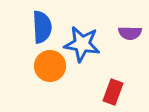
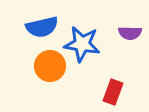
blue semicircle: rotated 80 degrees clockwise
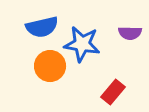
red rectangle: rotated 20 degrees clockwise
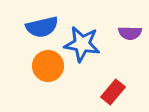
orange circle: moved 2 px left
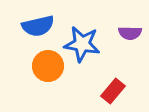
blue semicircle: moved 4 px left, 1 px up
red rectangle: moved 1 px up
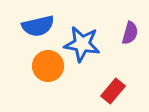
purple semicircle: rotated 75 degrees counterclockwise
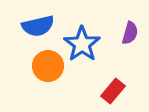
blue star: rotated 27 degrees clockwise
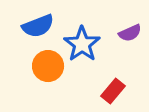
blue semicircle: rotated 8 degrees counterclockwise
purple semicircle: rotated 50 degrees clockwise
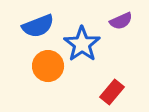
purple semicircle: moved 9 px left, 12 px up
red rectangle: moved 1 px left, 1 px down
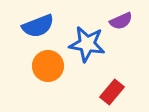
blue star: moved 5 px right; rotated 27 degrees counterclockwise
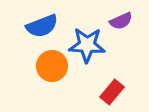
blue semicircle: moved 4 px right
blue star: moved 1 px down; rotated 6 degrees counterclockwise
orange circle: moved 4 px right
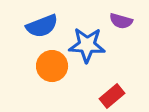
purple semicircle: rotated 40 degrees clockwise
red rectangle: moved 4 px down; rotated 10 degrees clockwise
